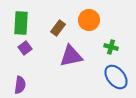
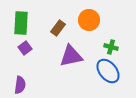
blue ellipse: moved 8 px left, 6 px up
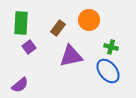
purple square: moved 4 px right, 1 px up
purple semicircle: rotated 42 degrees clockwise
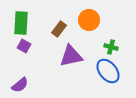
brown rectangle: moved 1 px right, 1 px down
purple square: moved 5 px left, 1 px up; rotated 24 degrees counterclockwise
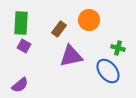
green cross: moved 7 px right, 1 px down
